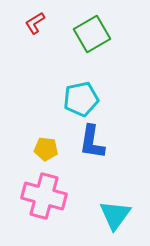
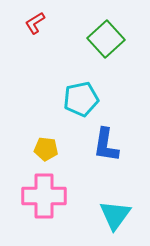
green square: moved 14 px right, 5 px down; rotated 12 degrees counterclockwise
blue L-shape: moved 14 px right, 3 px down
pink cross: rotated 15 degrees counterclockwise
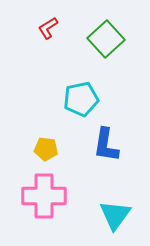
red L-shape: moved 13 px right, 5 px down
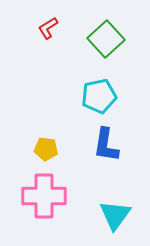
cyan pentagon: moved 18 px right, 3 px up
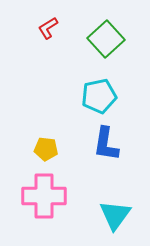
blue L-shape: moved 1 px up
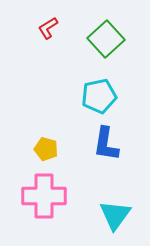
yellow pentagon: rotated 10 degrees clockwise
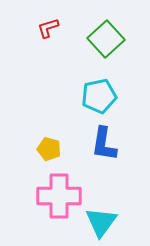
red L-shape: rotated 15 degrees clockwise
blue L-shape: moved 2 px left
yellow pentagon: moved 3 px right
pink cross: moved 15 px right
cyan triangle: moved 14 px left, 7 px down
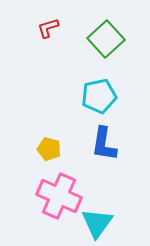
pink cross: rotated 24 degrees clockwise
cyan triangle: moved 4 px left, 1 px down
